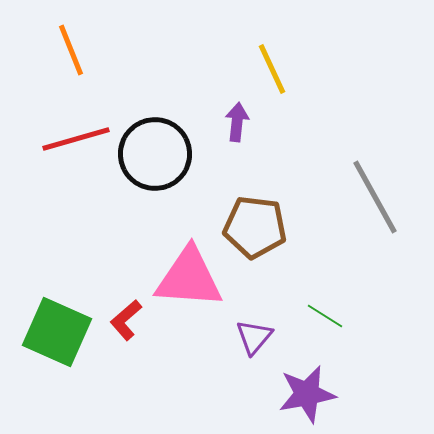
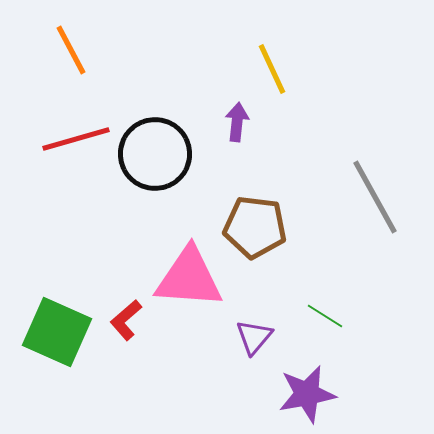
orange line: rotated 6 degrees counterclockwise
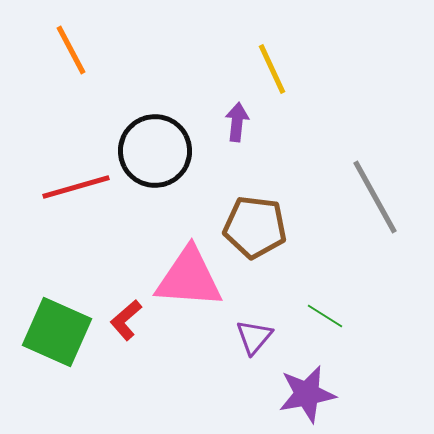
red line: moved 48 px down
black circle: moved 3 px up
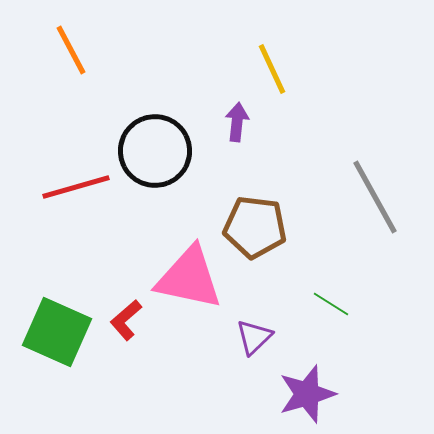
pink triangle: rotated 8 degrees clockwise
green line: moved 6 px right, 12 px up
purple triangle: rotated 6 degrees clockwise
purple star: rotated 6 degrees counterclockwise
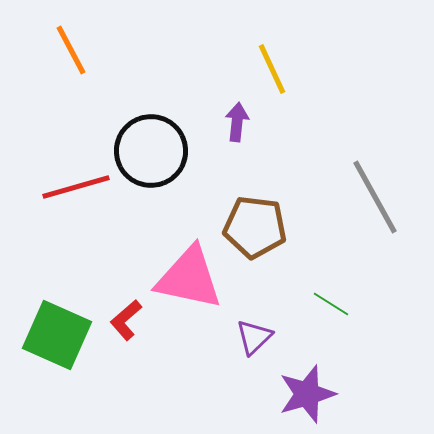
black circle: moved 4 px left
green square: moved 3 px down
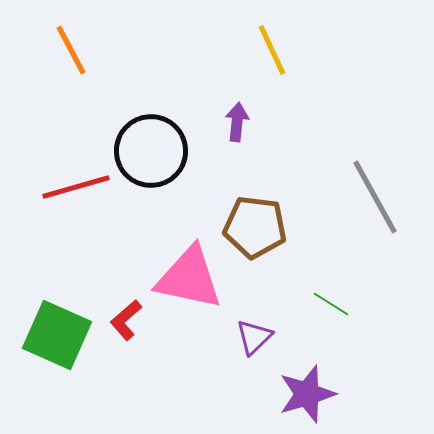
yellow line: moved 19 px up
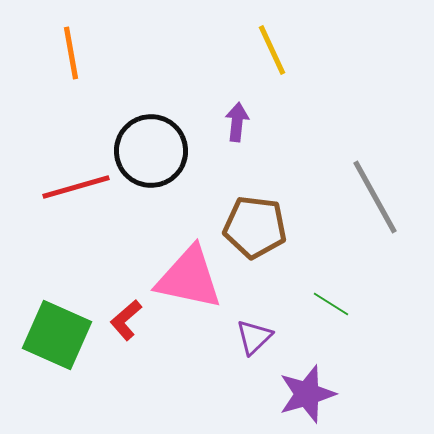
orange line: moved 3 px down; rotated 18 degrees clockwise
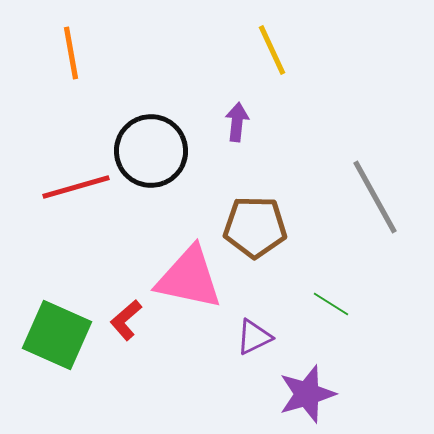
brown pentagon: rotated 6 degrees counterclockwise
purple triangle: rotated 18 degrees clockwise
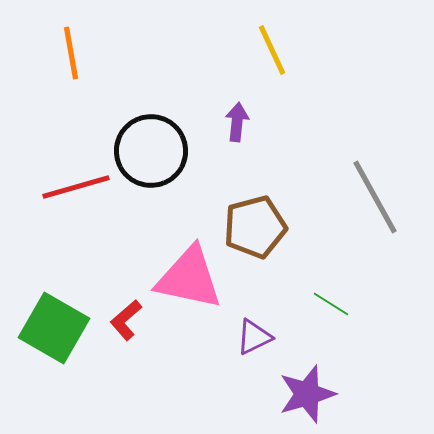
brown pentagon: rotated 16 degrees counterclockwise
green square: moved 3 px left, 7 px up; rotated 6 degrees clockwise
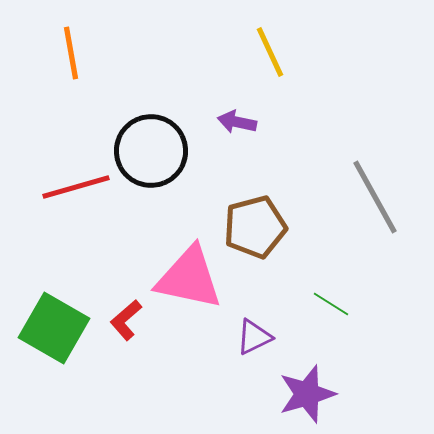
yellow line: moved 2 px left, 2 px down
purple arrow: rotated 84 degrees counterclockwise
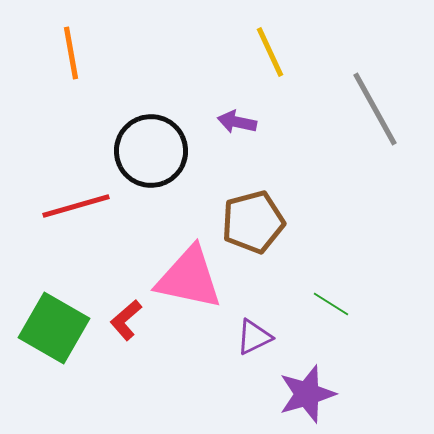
red line: moved 19 px down
gray line: moved 88 px up
brown pentagon: moved 2 px left, 5 px up
